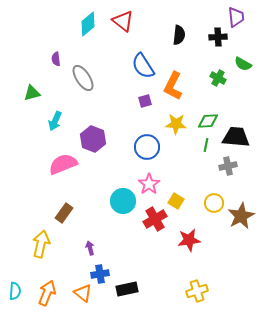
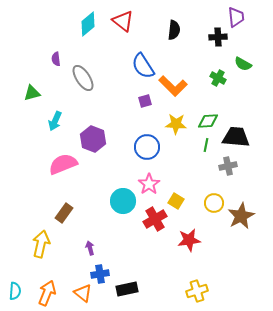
black semicircle: moved 5 px left, 5 px up
orange L-shape: rotated 72 degrees counterclockwise
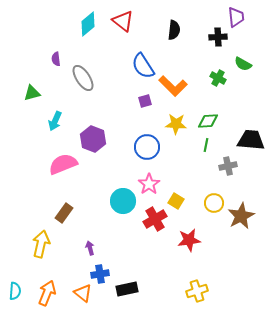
black trapezoid: moved 15 px right, 3 px down
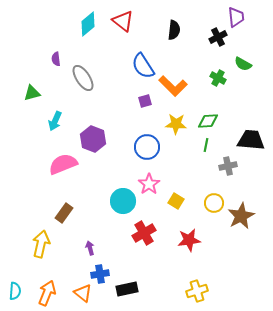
black cross: rotated 24 degrees counterclockwise
red cross: moved 11 px left, 14 px down
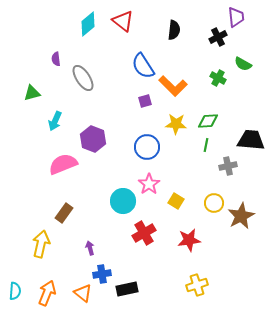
blue cross: moved 2 px right
yellow cross: moved 6 px up
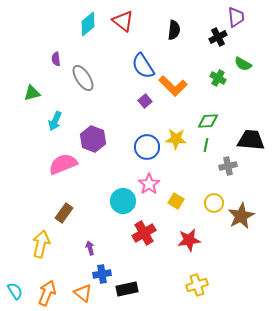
purple square: rotated 24 degrees counterclockwise
yellow star: moved 15 px down
cyan semicircle: rotated 36 degrees counterclockwise
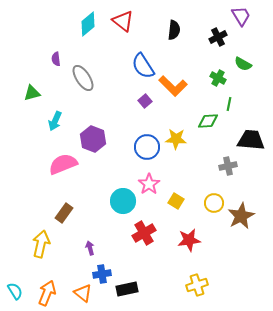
purple trapezoid: moved 5 px right, 1 px up; rotated 25 degrees counterclockwise
green line: moved 23 px right, 41 px up
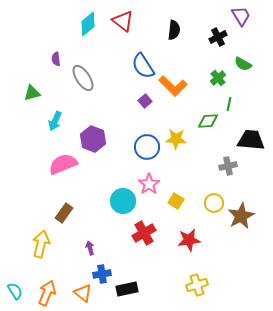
green cross: rotated 21 degrees clockwise
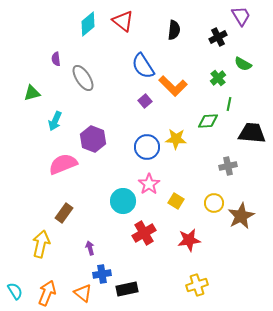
black trapezoid: moved 1 px right, 7 px up
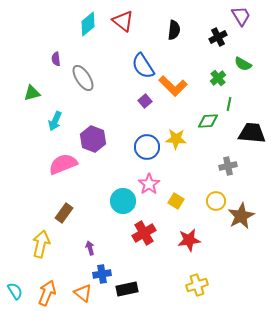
yellow circle: moved 2 px right, 2 px up
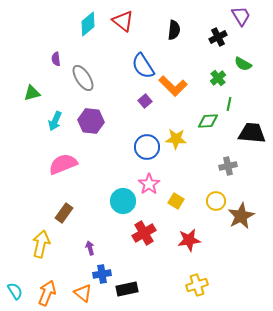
purple hexagon: moved 2 px left, 18 px up; rotated 15 degrees counterclockwise
